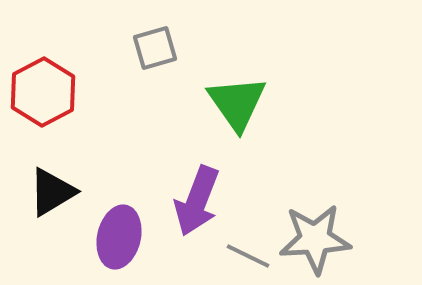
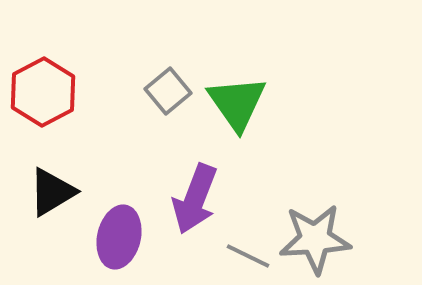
gray square: moved 13 px right, 43 px down; rotated 24 degrees counterclockwise
purple arrow: moved 2 px left, 2 px up
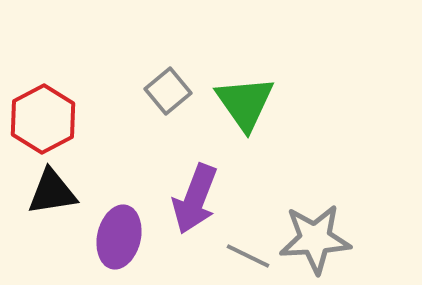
red hexagon: moved 27 px down
green triangle: moved 8 px right
black triangle: rotated 22 degrees clockwise
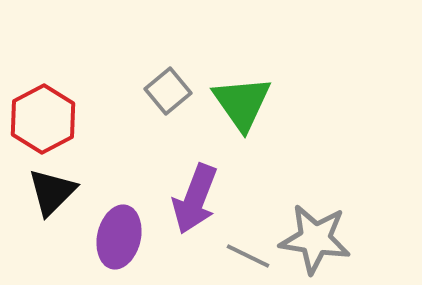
green triangle: moved 3 px left
black triangle: rotated 36 degrees counterclockwise
gray star: rotated 12 degrees clockwise
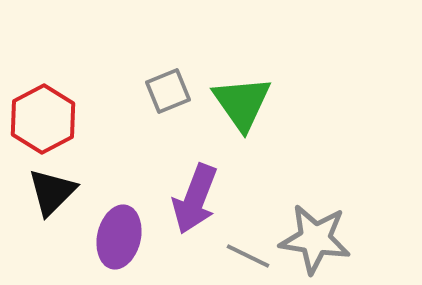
gray square: rotated 18 degrees clockwise
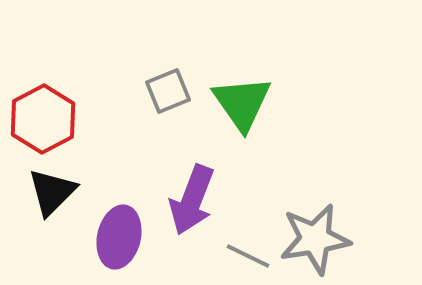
purple arrow: moved 3 px left, 1 px down
gray star: rotated 18 degrees counterclockwise
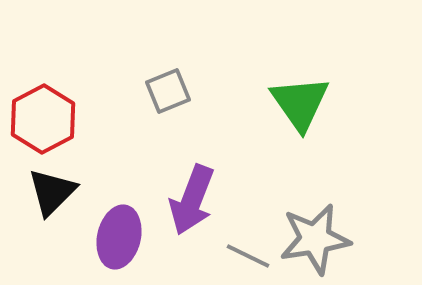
green triangle: moved 58 px right
